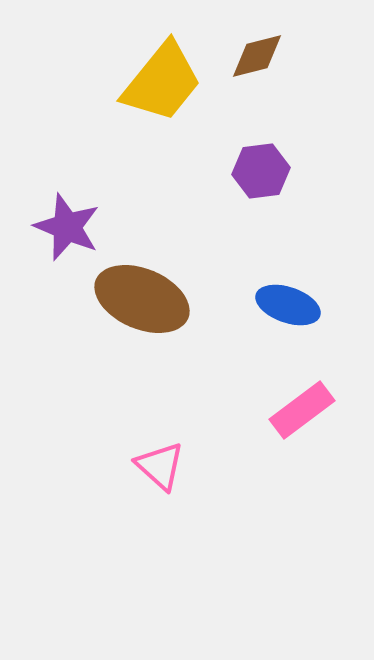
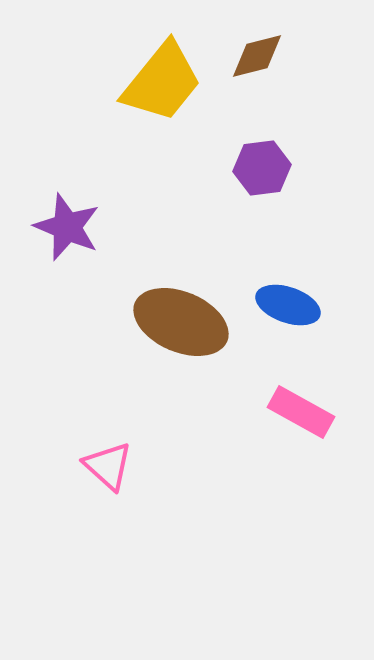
purple hexagon: moved 1 px right, 3 px up
brown ellipse: moved 39 px right, 23 px down
pink rectangle: moved 1 px left, 2 px down; rotated 66 degrees clockwise
pink triangle: moved 52 px left
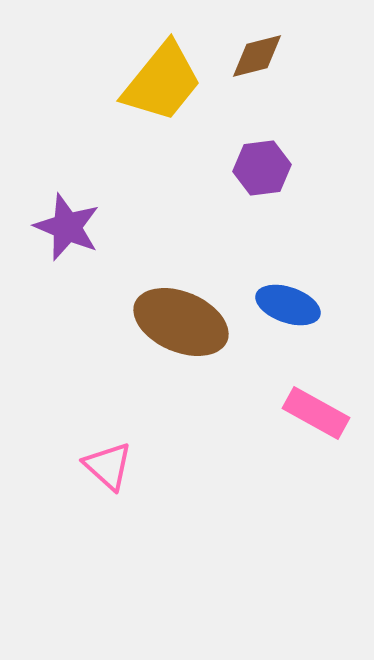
pink rectangle: moved 15 px right, 1 px down
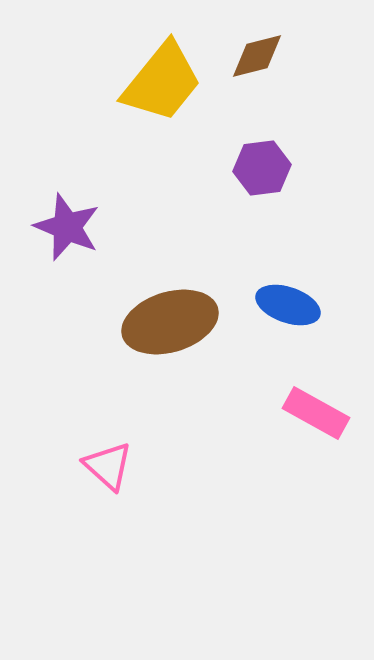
brown ellipse: moved 11 px left; rotated 40 degrees counterclockwise
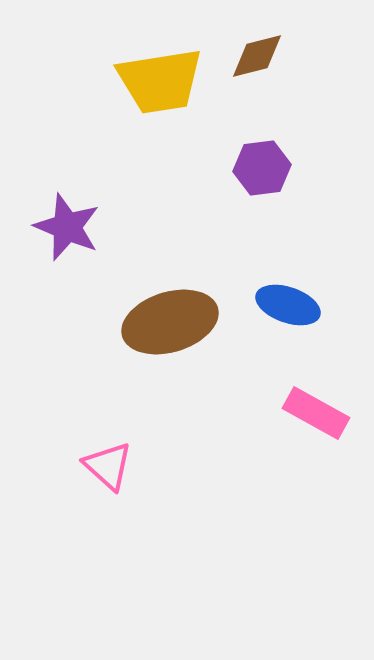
yellow trapezoid: moved 2 px left, 1 px up; rotated 42 degrees clockwise
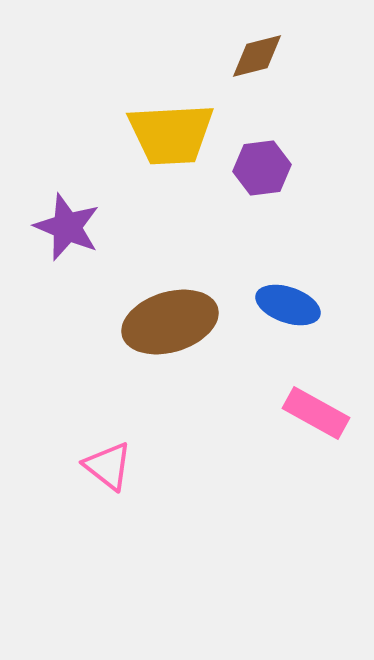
yellow trapezoid: moved 11 px right, 53 px down; rotated 6 degrees clockwise
pink triangle: rotated 4 degrees counterclockwise
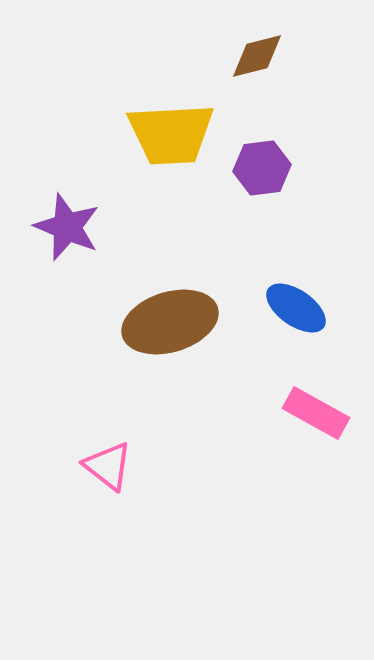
blue ellipse: moved 8 px right, 3 px down; rotated 16 degrees clockwise
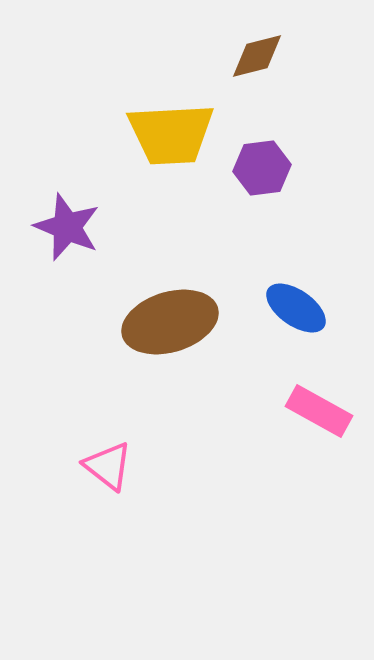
pink rectangle: moved 3 px right, 2 px up
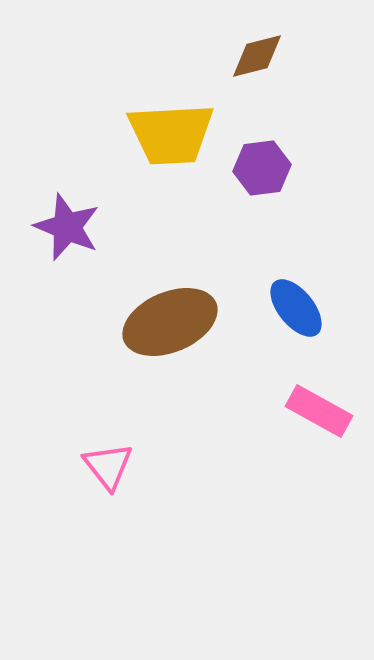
blue ellipse: rotated 16 degrees clockwise
brown ellipse: rotated 6 degrees counterclockwise
pink triangle: rotated 14 degrees clockwise
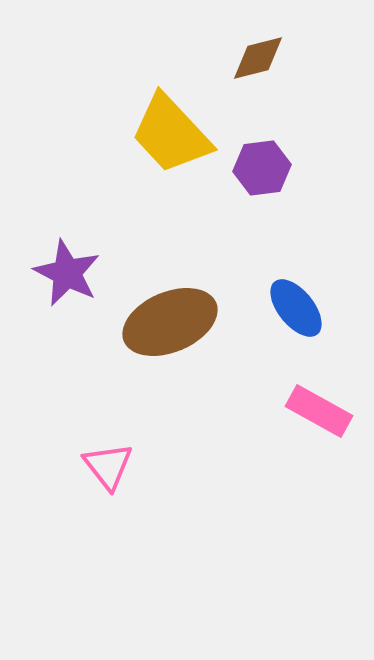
brown diamond: moved 1 px right, 2 px down
yellow trapezoid: rotated 50 degrees clockwise
purple star: moved 46 px down; rotated 4 degrees clockwise
